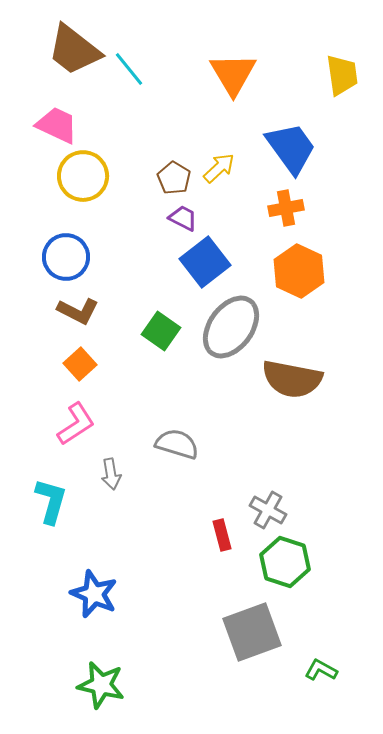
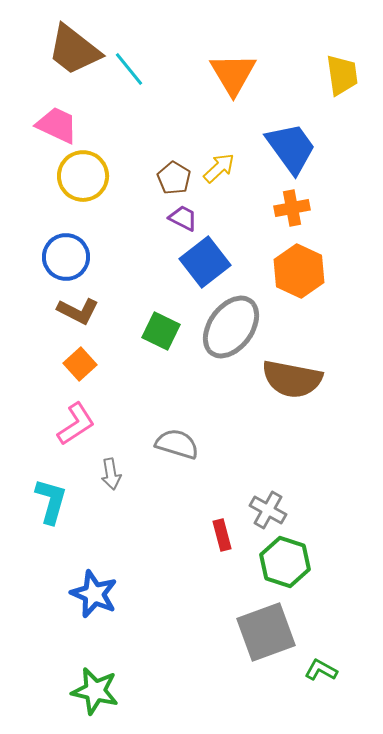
orange cross: moved 6 px right
green square: rotated 9 degrees counterclockwise
gray square: moved 14 px right
green star: moved 6 px left, 6 px down
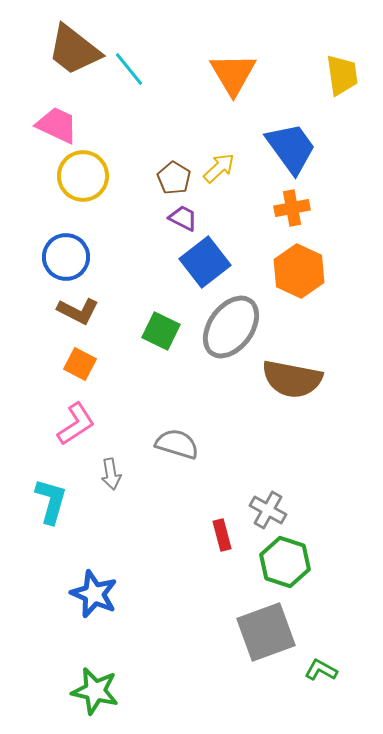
orange square: rotated 20 degrees counterclockwise
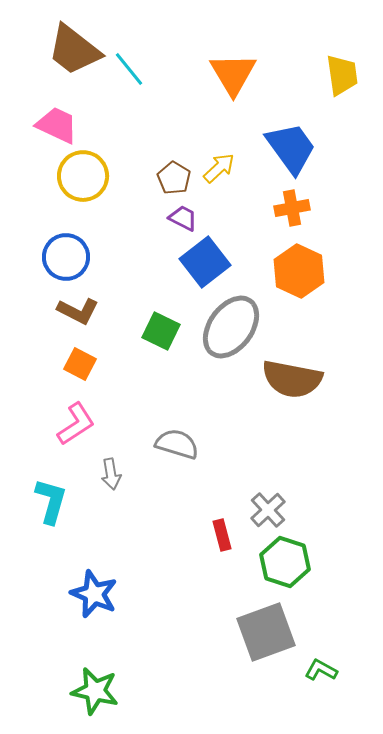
gray cross: rotated 18 degrees clockwise
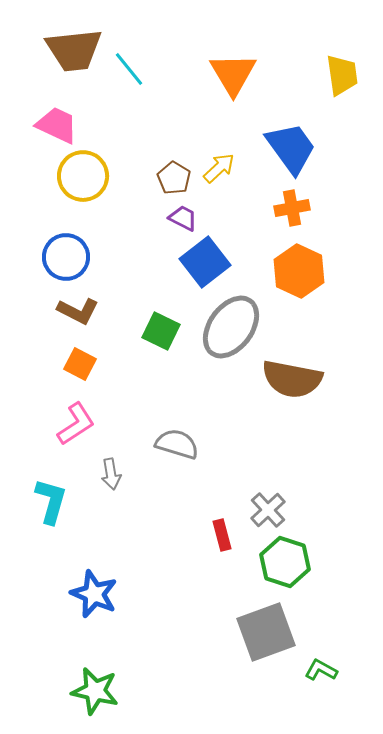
brown trapezoid: rotated 44 degrees counterclockwise
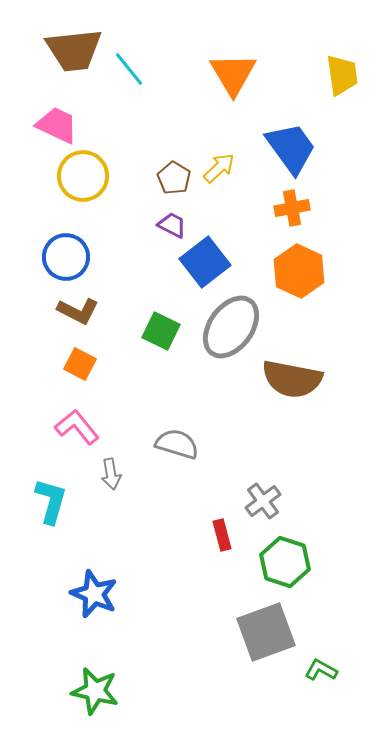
purple trapezoid: moved 11 px left, 7 px down
pink L-shape: moved 1 px right, 3 px down; rotated 96 degrees counterclockwise
gray cross: moved 5 px left, 9 px up; rotated 6 degrees clockwise
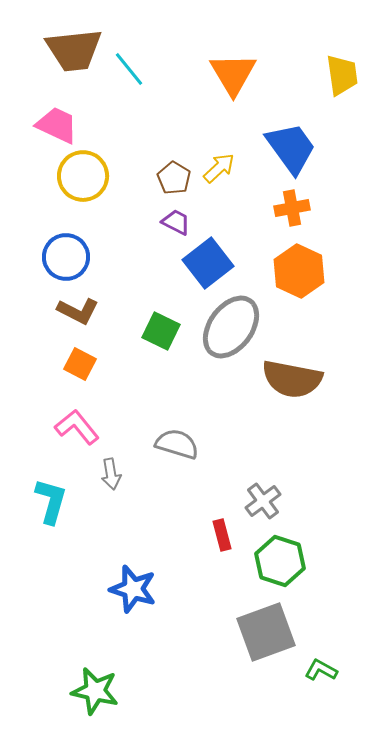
purple trapezoid: moved 4 px right, 3 px up
blue square: moved 3 px right, 1 px down
green hexagon: moved 5 px left, 1 px up
blue star: moved 39 px right, 5 px up; rotated 6 degrees counterclockwise
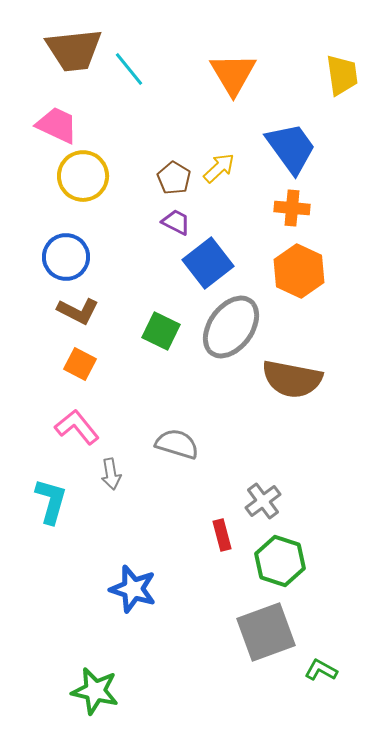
orange cross: rotated 16 degrees clockwise
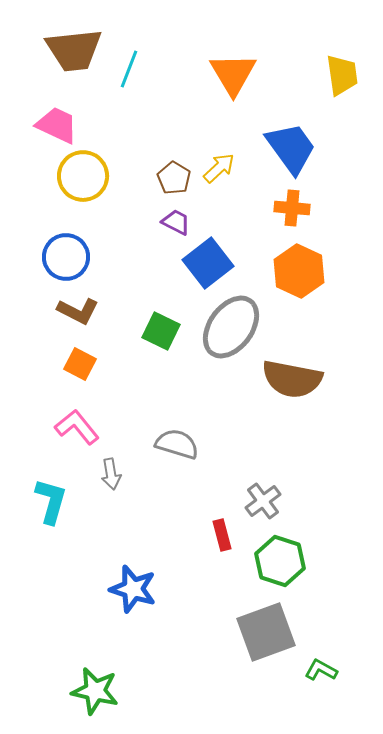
cyan line: rotated 60 degrees clockwise
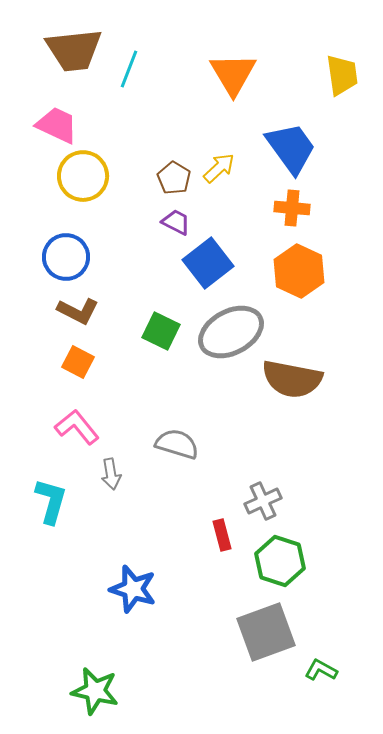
gray ellipse: moved 5 px down; rotated 26 degrees clockwise
orange square: moved 2 px left, 2 px up
gray cross: rotated 12 degrees clockwise
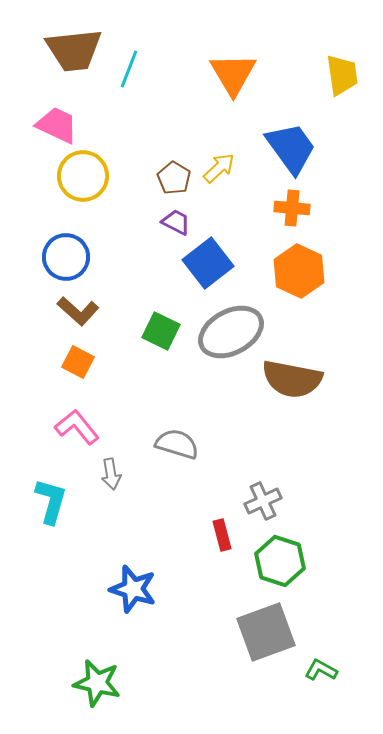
brown L-shape: rotated 15 degrees clockwise
green star: moved 2 px right, 8 px up
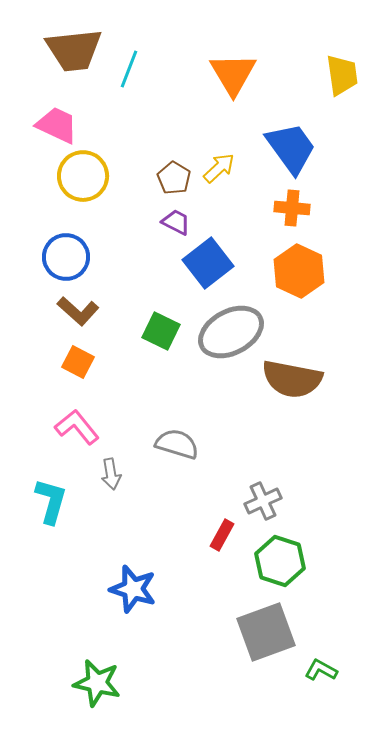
red rectangle: rotated 44 degrees clockwise
